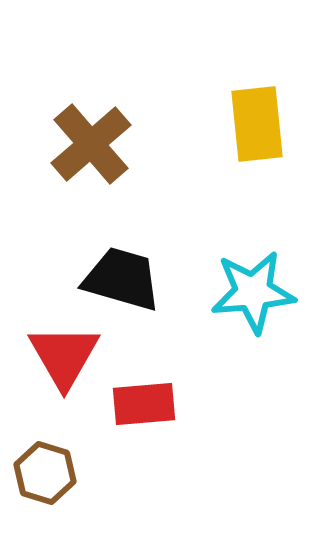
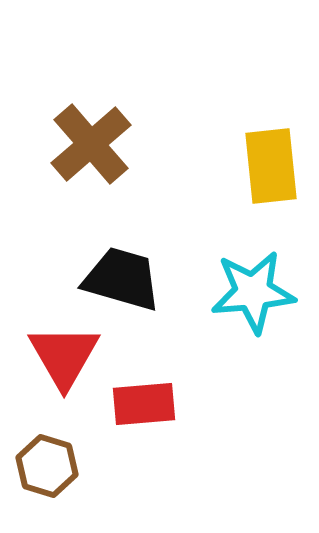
yellow rectangle: moved 14 px right, 42 px down
brown hexagon: moved 2 px right, 7 px up
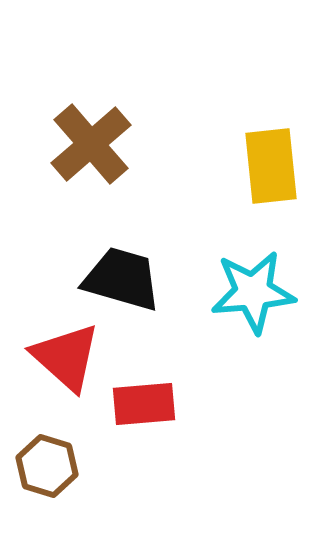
red triangle: moved 2 px right, 1 px down; rotated 18 degrees counterclockwise
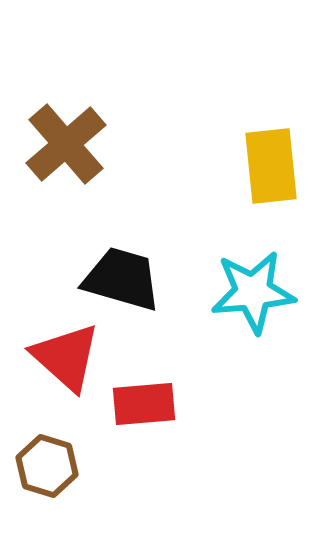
brown cross: moved 25 px left
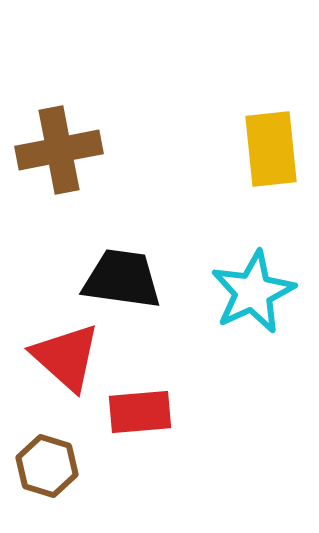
brown cross: moved 7 px left, 6 px down; rotated 30 degrees clockwise
yellow rectangle: moved 17 px up
black trapezoid: rotated 8 degrees counterclockwise
cyan star: rotated 20 degrees counterclockwise
red rectangle: moved 4 px left, 8 px down
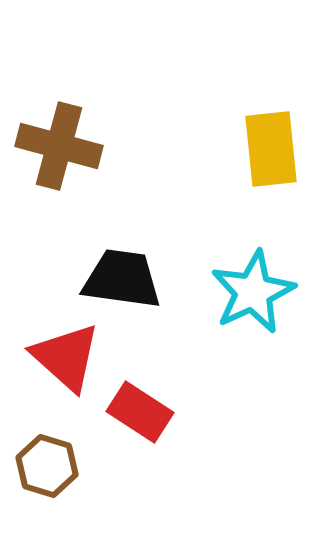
brown cross: moved 4 px up; rotated 26 degrees clockwise
red rectangle: rotated 38 degrees clockwise
